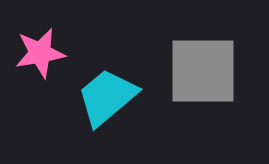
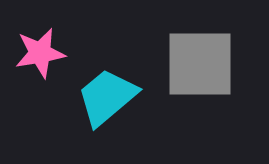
gray square: moved 3 px left, 7 px up
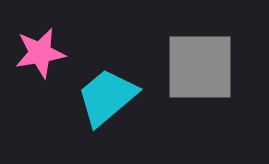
gray square: moved 3 px down
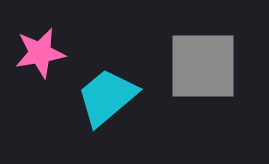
gray square: moved 3 px right, 1 px up
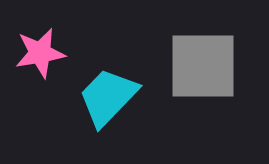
cyan trapezoid: moved 1 px right; rotated 6 degrees counterclockwise
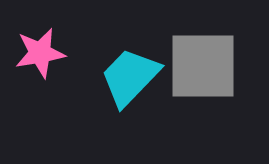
cyan trapezoid: moved 22 px right, 20 px up
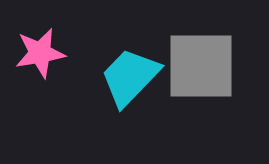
gray square: moved 2 px left
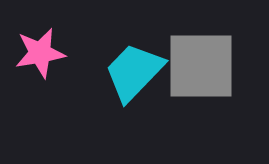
cyan trapezoid: moved 4 px right, 5 px up
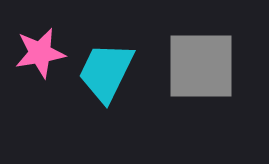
cyan trapezoid: moved 28 px left; rotated 18 degrees counterclockwise
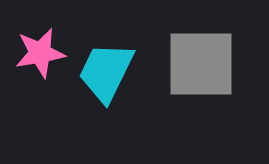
gray square: moved 2 px up
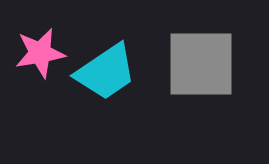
cyan trapezoid: rotated 150 degrees counterclockwise
